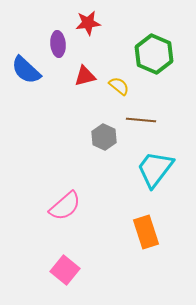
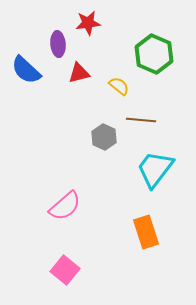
red triangle: moved 6 px left, 3 px up
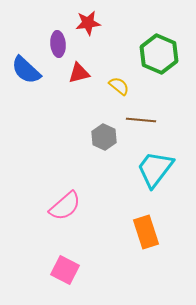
green hexagon: moved 5 px right
pink square: rotated 12 degrees counterclockwise
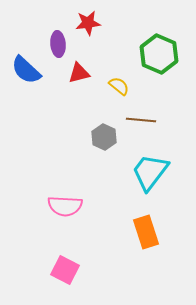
cyan trapezoid: moved 5 px left, 3 px down
pink semicircle: rotated 44 degrees clockwise
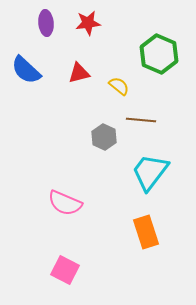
purple ellipse: moved 12 px left, 21 px up
pink semicircle: moved 3 px up; rotated 20 degrees clockwise
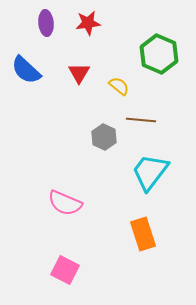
red triangle: rotated 45 degrees counterclockwise
orange rectangle: moved 3 px left, 2 px down
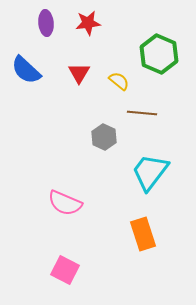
yellow semicircle: moved 5 px up
brown line: moved 1 px right, 7 px up
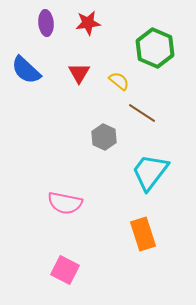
green hexagon: moved 4 px left, 6 px up
brown line: rotated 28 degrees clockwise
pink semicircle: rotated 12 degrees counterclockwise
